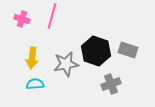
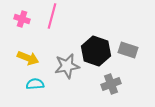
yellow arrow: moved 4 px left; rotated 75 degrees counterclockwise
gray star: moved 1 px right, 2 px down
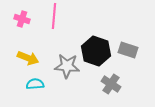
pink line: moved 2 px right; rotated 10 degrees counterclockwise
gray star: rotated 15 degrees clockwise
gray cross: rotated 36 degrees counterclockwise
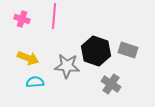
cyan semicircle: moved 2 px up
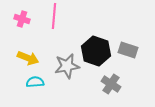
gray star: rotated 15 degrees counterclockwise
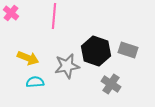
pink cross: moved 11 px left, 6 px up; rotated 21 degrees clockwise
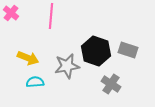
pink line: moved 3 px left
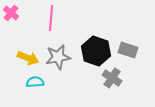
pink line: moved 2 px down
gray star: moved 9 px left, 9 px up
gray cross: moved 1 px right, 6 px up
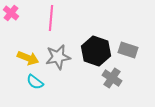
cyan semicircle: rotated 138 degrees counterclockwise
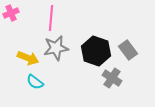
pink cross: rotated 28 degrees clockwise
gray rectangle: rotated 36 degrees clockwise
gray star: moved 2 px left, 9 px up
